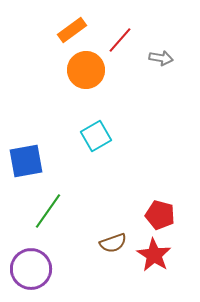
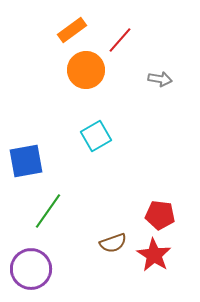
gray arrow: moved 1 px left, 21 px down
red pentagon: rotated 8 degrees counterclockwise
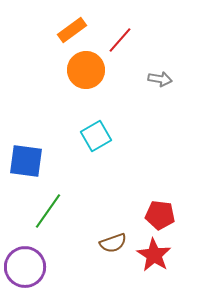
blue square: rotated 18 degrees clockwise
purple circle: moved 6 px left, 2 px up
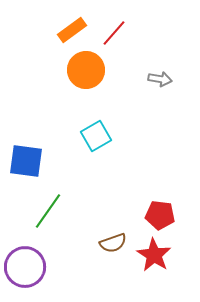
red line: moved 6 px left, 7 px up
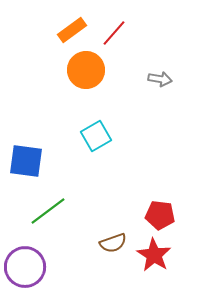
green line: rotated 18 degrees clockwise
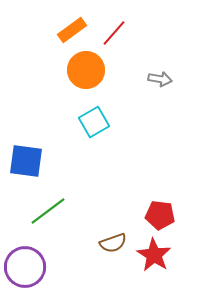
cyan square: moved 2 px left, 14 px up
